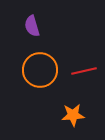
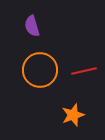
orange star: rotated 15 degrees counterclockwise
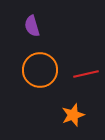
red line: moved 2 px right, 3 px down
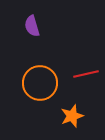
orange circle: moved 13 px down
orange star: moved 1 px left, 1 px down
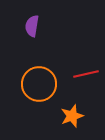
purple semicircle: rotated 25 degrees clockwise
orange circle: moved 1 px left, 1 px down
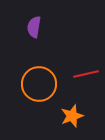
purple semicircle: moved 2 px right, 1 px down
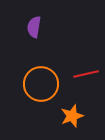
orange circle: moved 2 px right
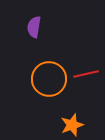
orange circle: moved 8 px right, 5 px up
orange star: moved 9 px down
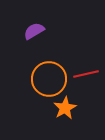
purple semicircle: moved 4 px down; rotated 50 degrees clockwise
orange star: moved 7 px left, 17 px up; rotated 10 degrees counterclockwise
